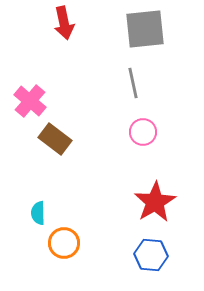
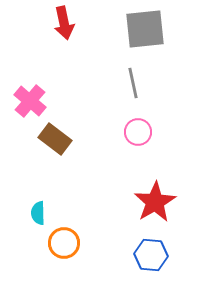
pink circle: moved 5 px left
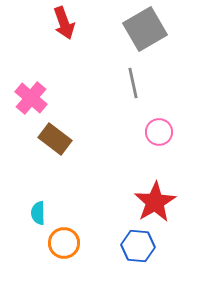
red arrow: rotated 8 degrees counterclockwise
gray square: rotated 24 degrees counterclockwise
pink cross: moved 1 px right, 3 px up
pink circle: moved 21 px right
blue hexagon: moved 13 px left, 9 px up
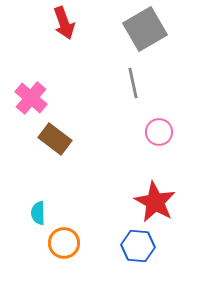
red star: rotated 12 degrees counterclockwise
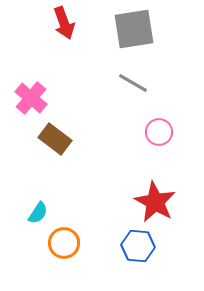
gray square: moved 11 px left; rotated 21 degrees clockwise
gray line: rotated 48 degrees counterclockwise
cyan semicircle: rotated 145 degrees counterclockwise
